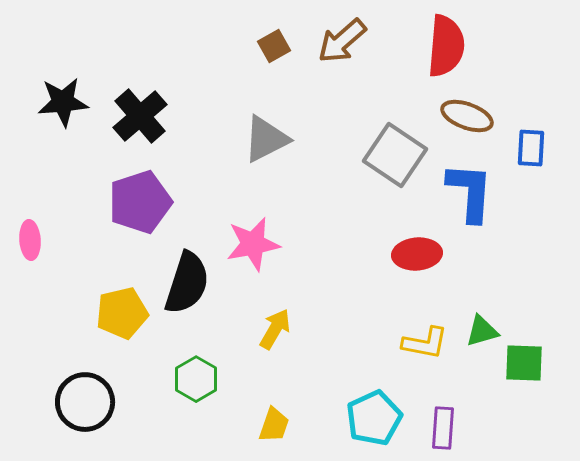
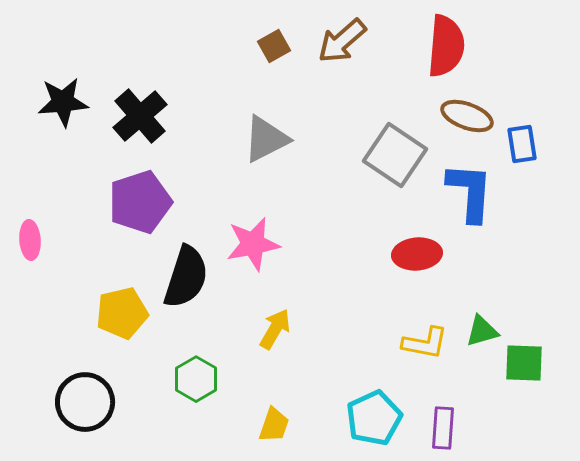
blue rectangle: moved 9 px left, 4 px up; rotated 12 degrees counterclockwise
black semicircle: moved 1 px left, 6 px up
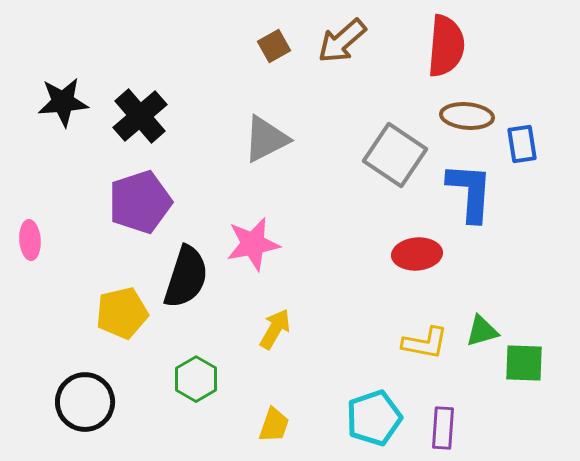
brown ellipse: rotated 15 degrees counterclockwise
cyan pentagon: rotated 6 degrees clockwise
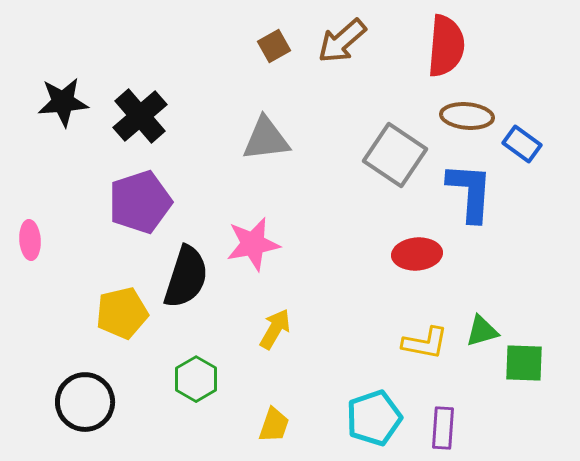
gray triangle: rotated 20 degrees clockwise
blue rectangle: rotated 45 degrees counterclockwise
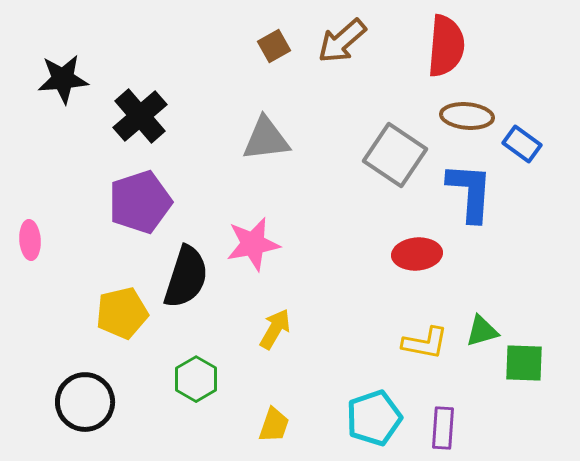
black star: moved 23 px up
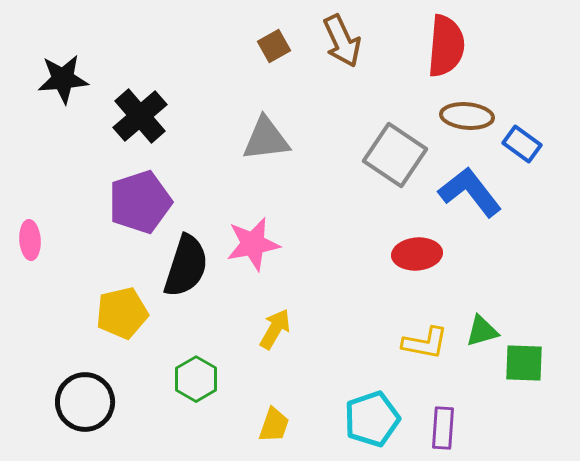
brown arrow: rotated 74 degrees counterclockwise
blue L-shape: rotated 42 degrees counterclockwise
black semicircle: moved 11 px up
cyan pentagon: moved 2 px left, 1 px down
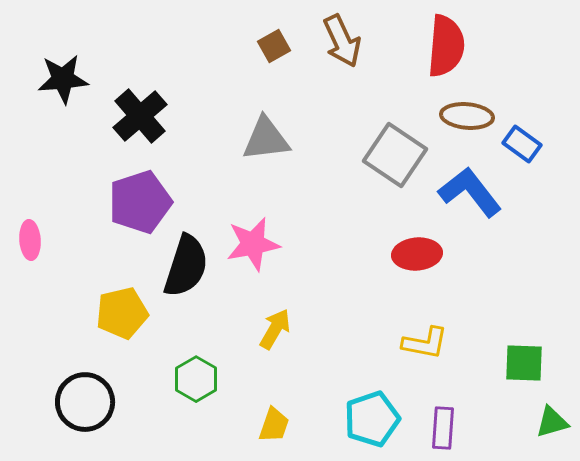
green triangle: moved 70 px right, 91 px down
